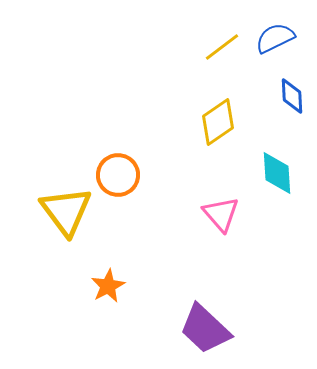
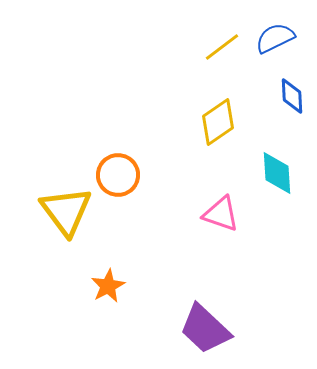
pink triangle: rotated 30 degrees counterclockwise
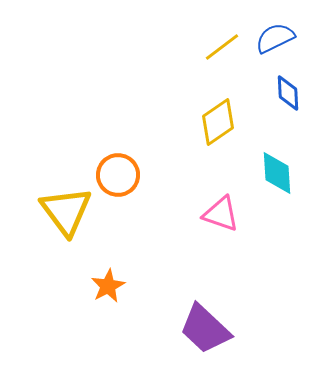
blue diamond: moved 4 px left, 3 px up
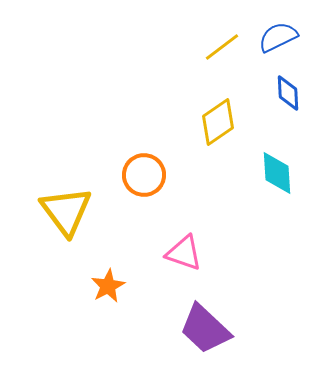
blue semicircle: moved 3 px right, 1 px up
orange circle: moved 26 px right
pink triangle: moved 37 px left, 39 px down
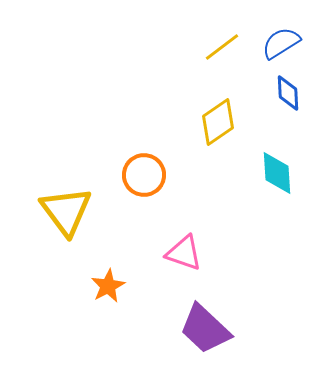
blue semicircle: moved 3 px right, 6 px down; rotated 6 degrees counterclockwise
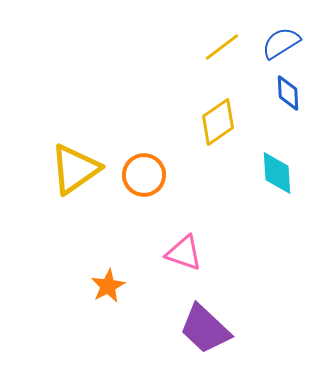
yellow triangle: moved 9 px right, 42 px up; rotated 32 degrees clockwise
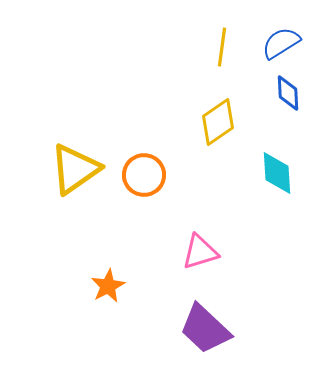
yellow line: rotated 45 degrees counterclockwise
pink triangle: moved 16 px right, 1 px up; rotated 36 degrees counterclockwise
